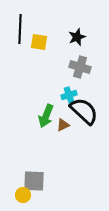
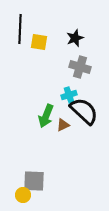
black star: moved 2 px left, 1 px down
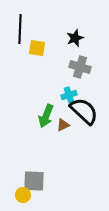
yellow square: moved 2 px left, 6 px down
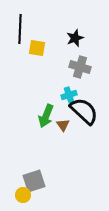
brown triangle: rotated 40 degrees counterclockwise
gray square: rotated 20 degrees counterclockwise
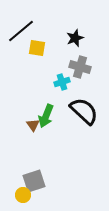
black line: moved 1 px right, 2 px down; rotated 48 degrees clockwise
cyan cross: moved 7 px left, 13 px up
brown triangle: moved 30 px left
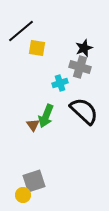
black star: moved 9 px right, 10 px down
cyan cross: moved 2 px left, 1 px down
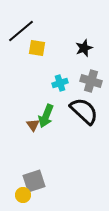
gray cross: moved 11 px right, 14 px down
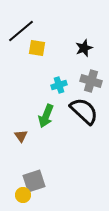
cyan cross: moved 1 px left, 2 px down
brown triangle: moved 12 px left, 11 px down
